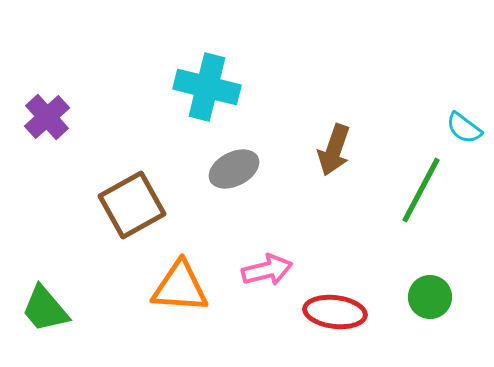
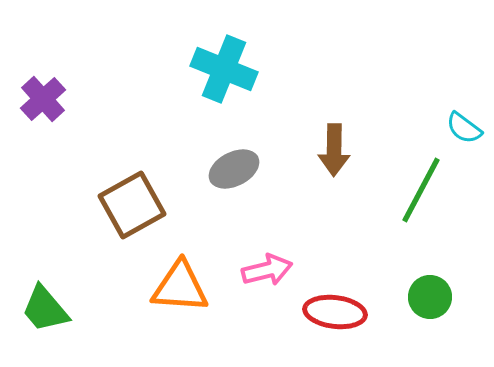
cyan cross: moved 17 px right, 18 px up; rotated 8 degrees clockwise
purple cross: moved 4 px left, 18 px up
brown arrow: rotated 18 degrees counterclockwise
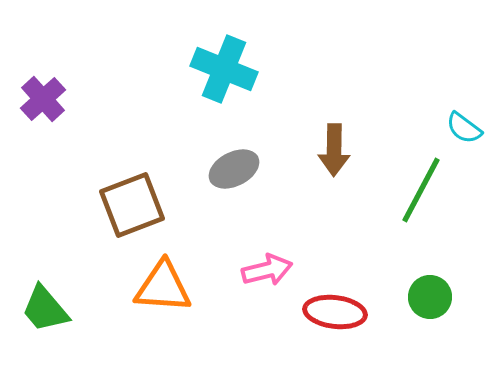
brown square: rotated 8 degrees clockwise
orange triangle: moved 17 px left
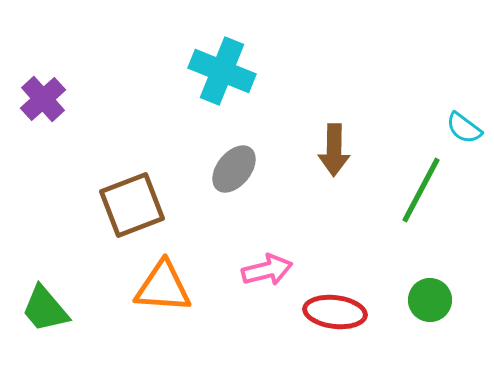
cyan cross: moved 2 px left, 2 px down
gray ellipse: rotated 24 degrees counterclockwise
green circle: moved 3 px down
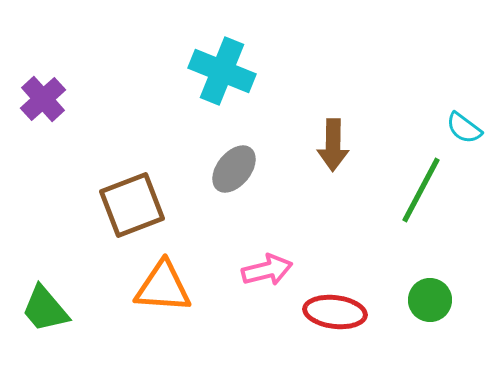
brown arrow: moved 1 px left, 5 px up
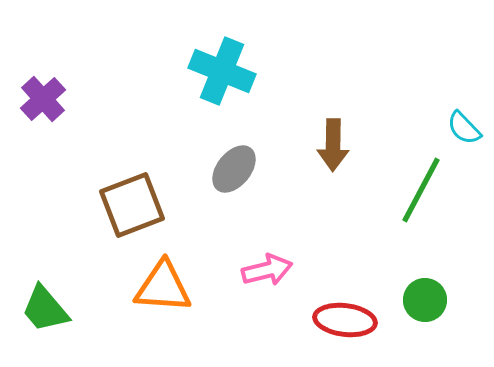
cyan semicircle: rotated 9 degrees clockwise
green circle: moved 5 px left
red ellipse: moved 10 px right, 8 px down
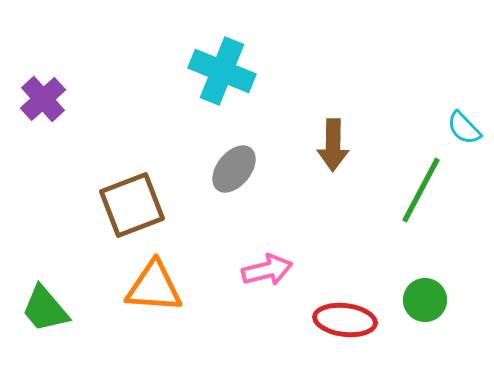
orange triangle: moved 9 px left
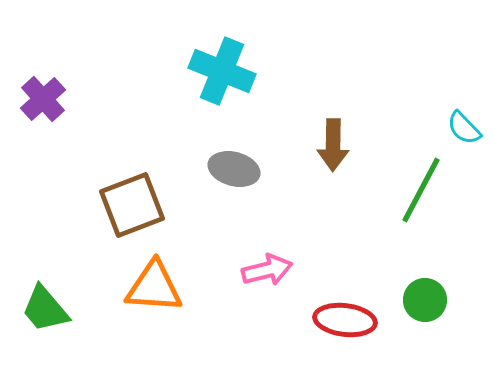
gray ellipse: rotated 66 degrees clockwise
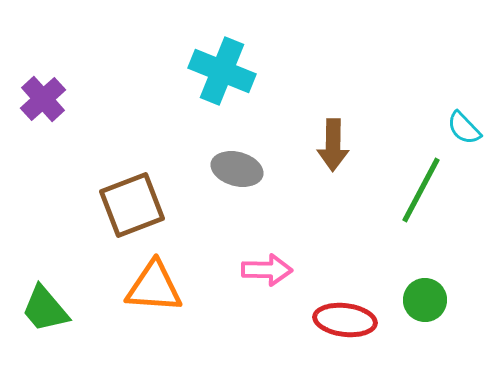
gray ellipse: moved 3 px right
pink arrow: rotated 15 degrees clockwise
